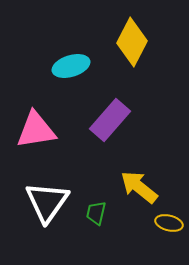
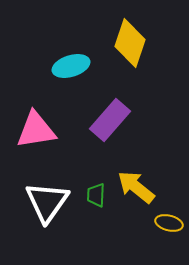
yellow diamond: moved 2 px left, 1 px down; rotated 9 degrees counterclockwise
yellow arrow: moved 3 px left
green trapezoid: moved 18 px up; rotated 10 degrees counterclockwise
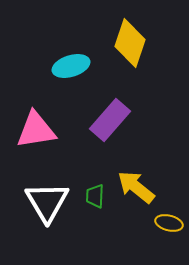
green trapezoid: moved 1 px left, 1 px down
white triangle: rotated 6 degrees counterclockwise
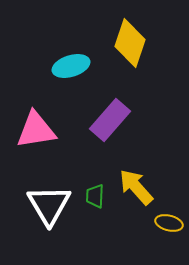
yellow arrow: rotated 9 degrees clockwise
white triangle: moved 2 px right, 3 px down
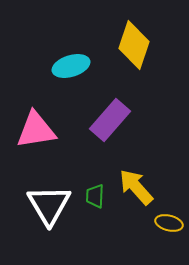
yellow diamond: moved 4 px right, 2 px down
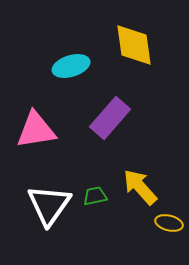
yellow diamond: rotated 27 degrees counterclockwise
purple rectangle: moved 2 px up
yellow arrow: moved 4 px right
green trapezoid: rotated 75 degrees clockwise
white triangle: rotated 6 degrees clockwise
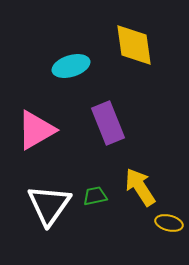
purple rectangle: moved 2 px left, 5 px down; rotated 63 degrees counterclockwise
pink triangle: rotated 21 degrees counterclockwise
yellow arrow: rotated 9 degrees clockwise
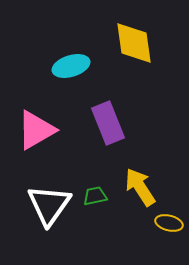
yellow diamond: moved 2 px up
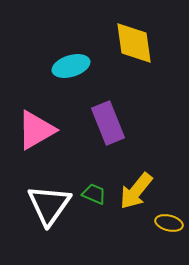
yellow arrow: moved 4 px left, 4 px down; rotated 108 degrees counterclockwise
green trapezoid: moved 1 px left, 2 px up; rotated 35 degrees clockwise
